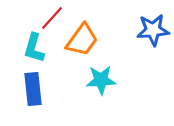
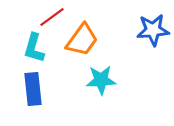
red line: moved 1 px up; rotated 12 degrees clockwise
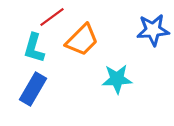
orange trapezoid: rotated 9 degrees clockwise
cyan star: moved 16 px right, 1 px up
blue rectangle: rotated 36 degrees clockwise
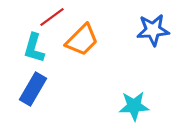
cyan star: moved 17 px right, 27 px down
